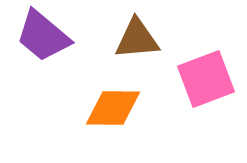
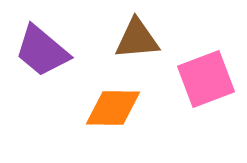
purple trapezoid: moved 1 px left, 15 px down
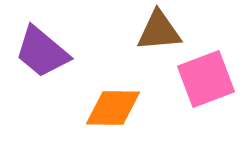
brown triangle: moved 22 px right, 8 px up
purple trapezoid: moved 1 px down
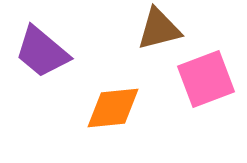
brown triangle: moved 2 px up; rotated 9 degrees counterclockwise
orange diamond: rotated 6 degrees counterclockwise
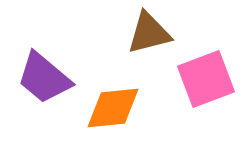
brown triangle: moved 10 px left, 4 px down
purple trapezoid: moved 2 px right, 26 px down
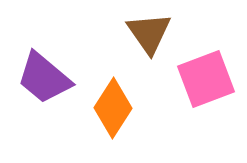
brown triangle: rotated 51 degrees counterclockwise
orange diamond: rotated 52 degrees counterclockwise
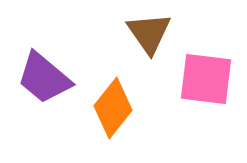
pink square: rotated 28 degrees clockwise
orange diamond: rotated 6 degrees clockwise
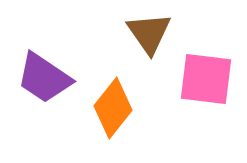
purple trapezoid: rotated 6 degrees counterclockwise
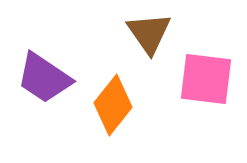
orange diamond: moved 3 px up
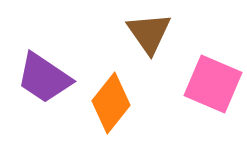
pink square: moved 7 px right, 5 px down; rotated 16 degrees clockwise
orange diamond: moved 2 px left, 2 px up
